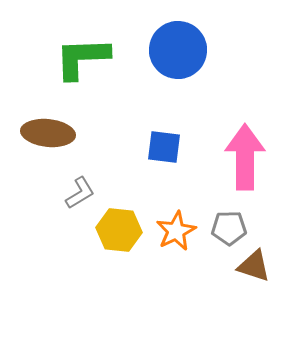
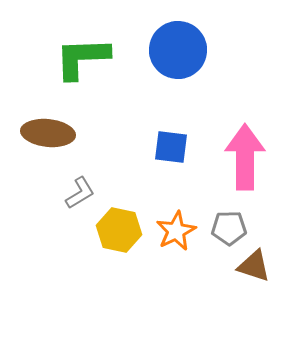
blue square: moved 7 px right
yellow hexagon: rotated 6 degrees clockwise
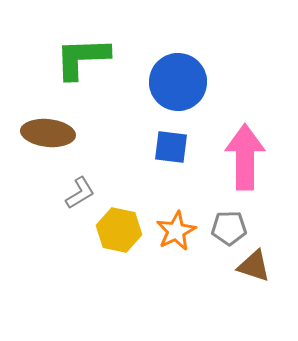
blue circle: moved 32 px down
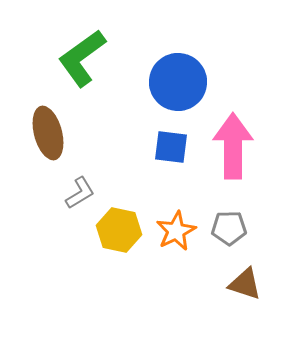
green L-shape: rotated 34 degrees counterclockwise
brown ellipse: rotated 69 degrees clockwise
pink arrow: moved 12 px left, 11 px up
brown triangle: moved 9 px left, 18 px down
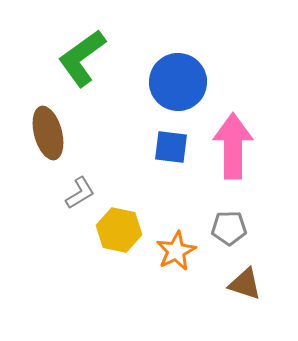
orange star: moved 20 px down
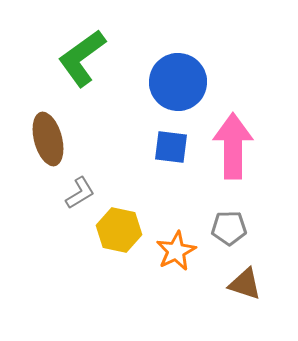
brown ellipse: moved 6 px down
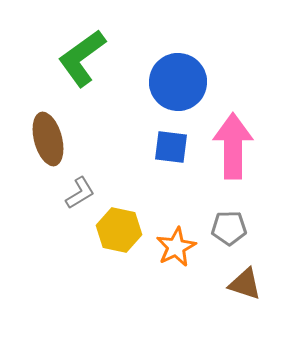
orange star: moved 4 px up
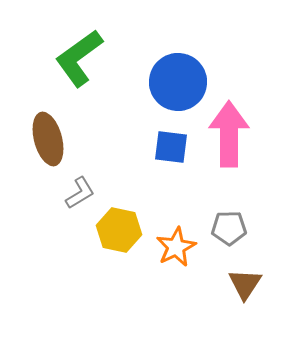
green L-shape: moved 3 px left
pink arrow: moved 4 px left, 12 px up
brown triangle: rotated 45 degrees clockwise
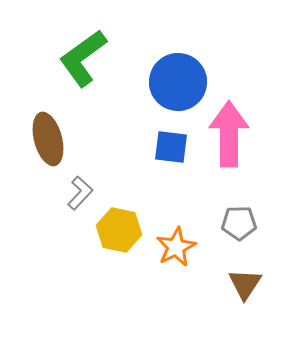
green L-shape: moved 4 px right
gray L-shape: rotated 16 degrees counterclockwise
gray pentagon: moved 10 px right, 5 px up
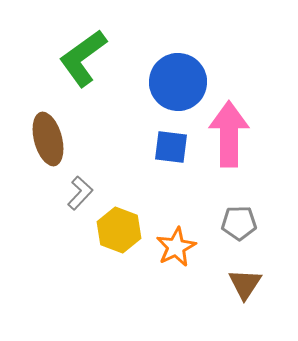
yellow hexagon: rotated 9 degrees clockwise
